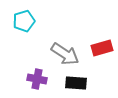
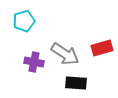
purple cross: moved 3 px left, 17 px up
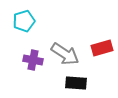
purple cross: moved 1 px left, 2 px up
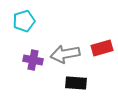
gray arrow: rotated 136 degrees clockwise
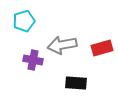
gray arrow: moved 3 px left, 9 px up
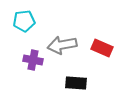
cyan pentagon: rotated 10 degrees clockwise
red rectangle: rotated 40 degrees clockwise
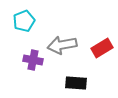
cyan pentagon: rotated 15 degrees counterclockwise
red rectangle: rotated 55 degrees counterclockwise
